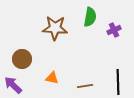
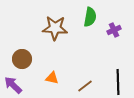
brown line: rotated 28 degrees counterclockwise
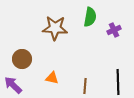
brown line: rotated 49 degrees counterclockwise
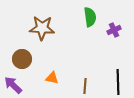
green semicircle: rotated 18 degrees counterclockwise
brown star: moved 13 px left
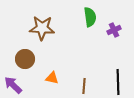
brown circle: moved 3 px right
brown line: moved 1 px left
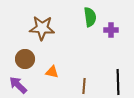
purple cross: moved 3 px left; rotated 24 degrees clockwise
orange triangle: moved 6 px up
purple arrow: moved 5 px right
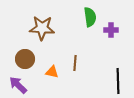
black line: moved 1 px up
brown line: moved 9 px left, 23 px up
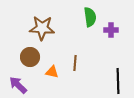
brown circle: moved 5 px right, 2 px up
